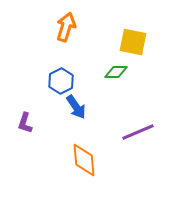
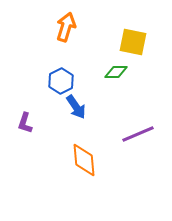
purple line: moved 2 px down
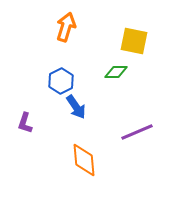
yellow square: moved 1 px right, 1 px up
purple line: moved 1 px left, 2 px up
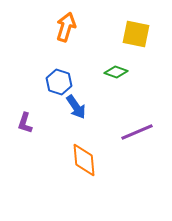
yellow square: moved 2 px right, 7 px up
green diamond: rotated 20 degrees clockwise
blue hexagon: moved 2 px left, 1 px down; rotated 15 degrees counterclockwise
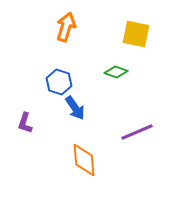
blue arrow: moved 1 px left, 1 px down
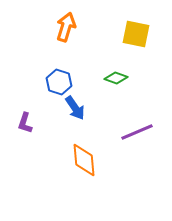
green diamond: moved 6 px down
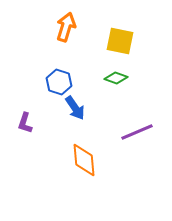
yellow square: moved 16 px left, 7 px down
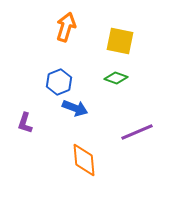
blue hexagon: rotated 20 degrees clockwise
blue arrow: rotated 35 degrees counterclockwise
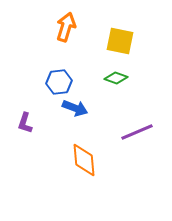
blue hexagon: rotated 15 degrees clockwise
